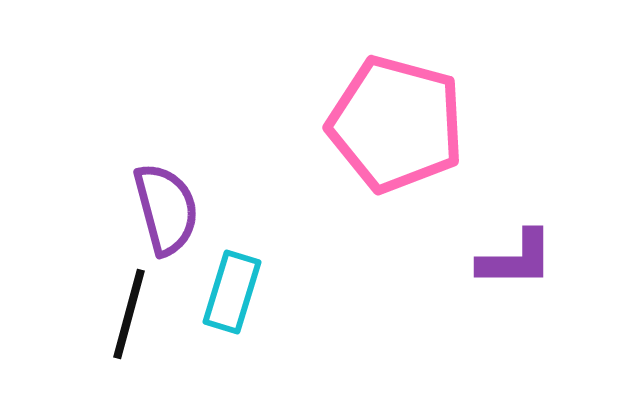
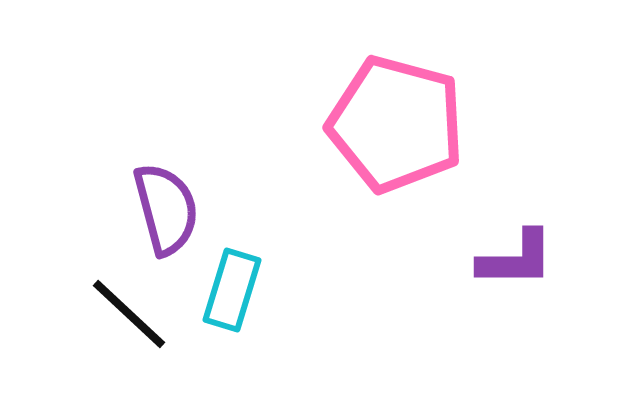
cyan rectangle: moved 2 px up
black line: rotated 62 degrees counterclockwise
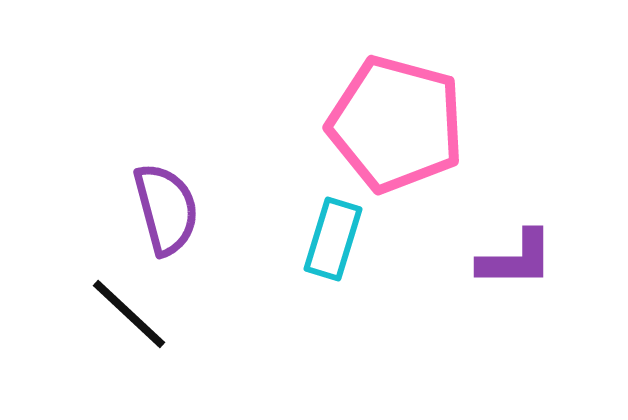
cyan rectangle: moved 101 px right, 51 px up
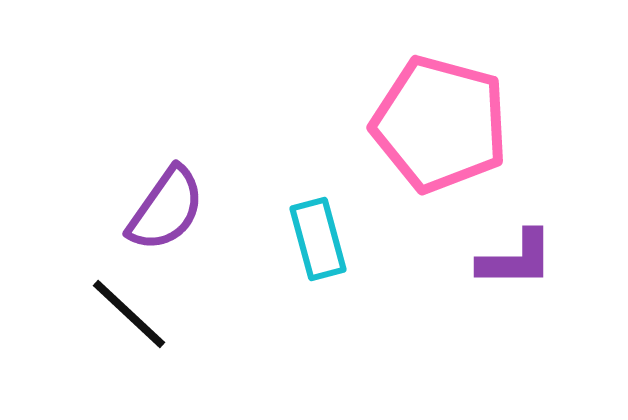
pink pentagon: moved 44 px right
purple semicircle: rotated 50 degrees clockwise
cyan rectangle: moved 15 px left; rotated 32 degrees counterclockwise
